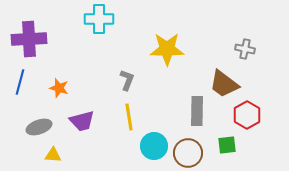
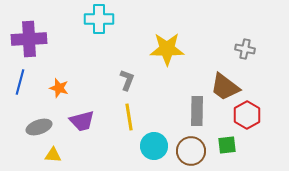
brown trapezoid: moved 1 px right, 3 px down
brown circle: moved 3 px right, 2 px up
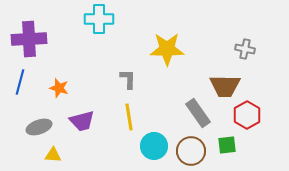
gray L-shape: moved 1 px right, 1 px up; rotated 20 degrees counterclockwise
brown trapezoid: moved 1 px up; rotated 36 degrees counterclockwise
gray rectangle: moved 1 px right, 2 px down; rotated 36 degrees counterclockwise
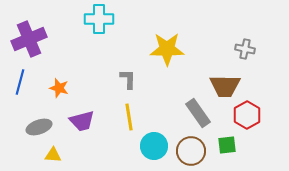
purple cross: rotated 20 degrees counterclockwise
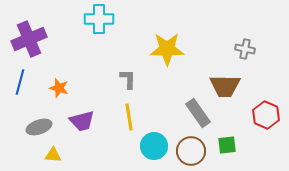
red hexagon: moved 19 px right; rotated 8 degrees counterclockwise
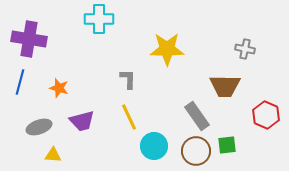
purple cross: rotated 32 degrees clockwise
gray rectangle: moved 1 px left, 3 px down
yellow line: rotated 16 degrees counterclockwise
brown circle: moved 5 px right
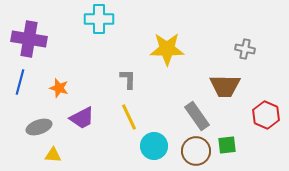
purple trapezoid: moved 3 px up; rotated 12 degrees counterclockwise
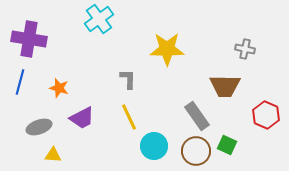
cyan cross: rotated 36 degrees counterclockwise
green square: rotated 30 degrees clockwise
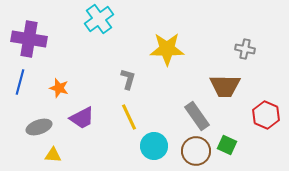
gray L-shape: rotated 15 degrees clockwise
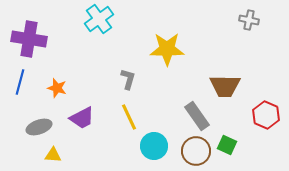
gray cross: moved 4 px right, 29 px up
orange star: moved 2 px left
